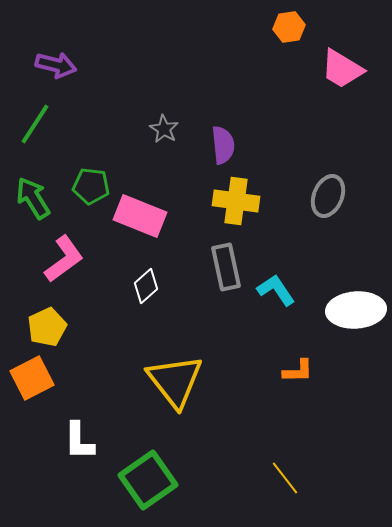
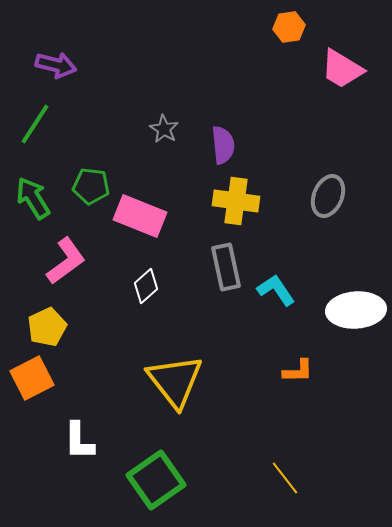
pink L-shape: moved 2 px right, 2 px down
green square: moved 8 px right
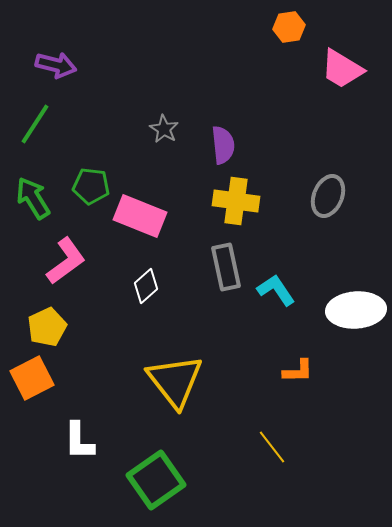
yellow line: moved 13 px left, 31 px up
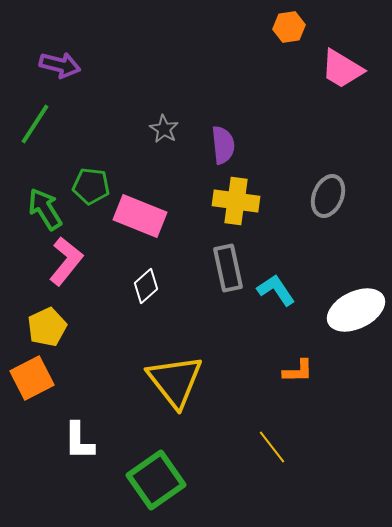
purple arrow: moved 4 px right
green arrow: moved 12 px right, 11 px down
pink L-shape: rotated 15 degrees counterclockwise
gray rectangle: moved 2 px right, 1 px down
white ellipse: rotated 22 degrees counterclockwise
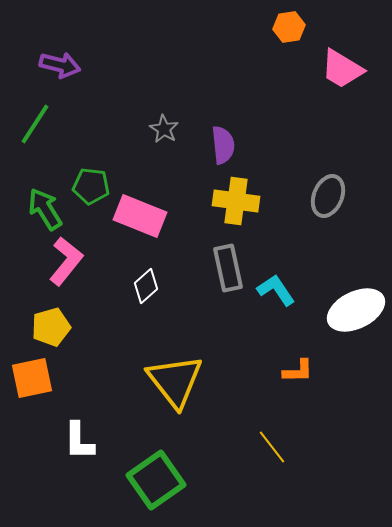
yellow pentagon: moved 4 px right; rotated 9 degrees clockwise
orange square: rotated 15 degrees clockwise
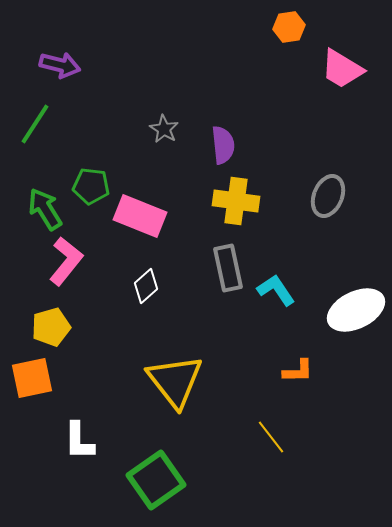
yellow line: moved 1 px left, 10 px up
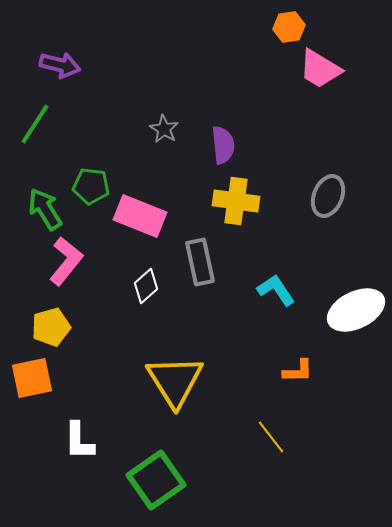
pink trapezoid: moved 22 px left
gray rectangle: moved 28 px left, 6 px up
yellow triangle: rotated 6 degrees clockwise
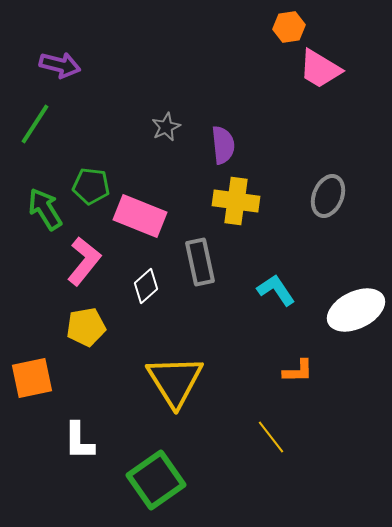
gray star: moved 2 px right, 2 px up; rotated 16 degrees clockwise
pink L-shape: moved 18 px right
yellow pentagon: moved 35 px right; rotated 6 degrees clockwise
